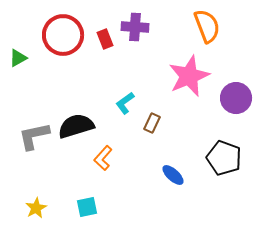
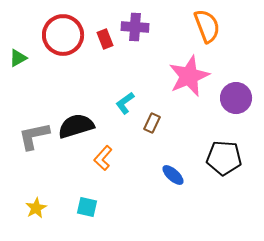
black pentagon: rotated 16 degrees counterclockwise
cyan square: rotated 25 degrees clockwise
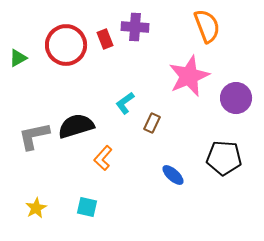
red circle: moved 3 px right, 10 px down
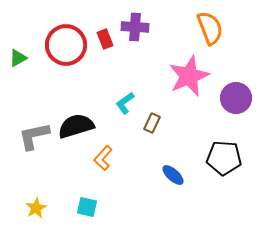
orange semicircle: moved 3 px right, 2 px down
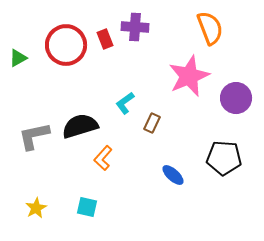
black semicircle: moved 4 px right
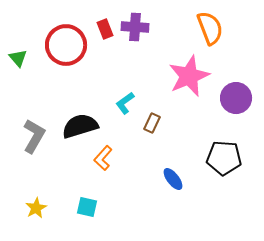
red rectangle: moved 10 px up
green triangle: rotated 42 degrees counterclockwise
gray L-shape: rotated 132 degrees clockwise
blue ellipse: moved 4 px down; rotated 10 degrees clockwise
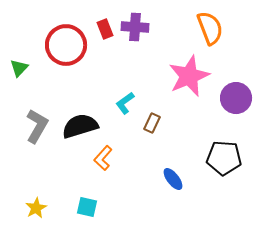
green triangle: moved 1 px right, 10 px down; rotated 24 degrees clockwise
gray L-shape: moved 3 px right, 10 px up
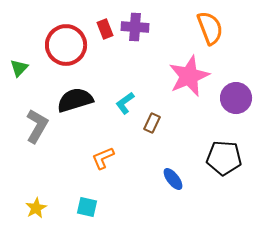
black semicircle: moved 5 px left, 26 px up
orange L-shape: rotated 25 degrees clockwise
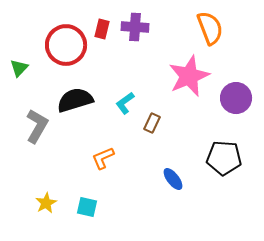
red rectangle: moved 3 px left; rotated 36 degrees clockwise
yellow star: moved 10 px right, 5 px up
